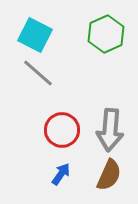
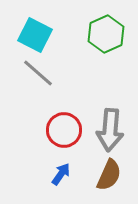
red circle: moved 2 px right
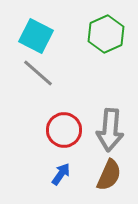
cyan square: moved 1 px right, 1 px down
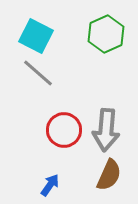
gray arrow: moved 4 px left
blue arrow: moved 11 px left, 11 px down
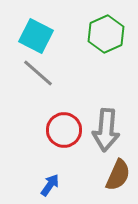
brown semicircle: moved 9 px right
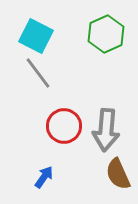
gray line: rotated 12 degrees clockwise
red circle: moved 4 px up
brown semicircle: moved 1 px up; rotated 132 degrees clockwise
blue arrow: moved 6 px left, 8 px up
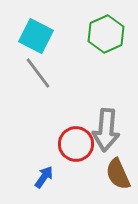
red circle: moved 12 px right, 18 px down
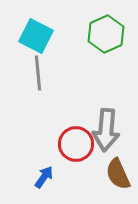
gray line: rotated 32 degrees clockwise
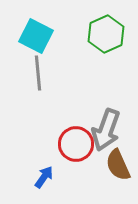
gray arrow: rotated 15 degrees clockwise
brown semicircle: moved 9 px up
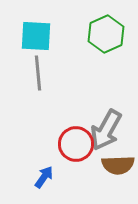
cyan square: rotated 24 degrees counterclockwise
gray arrow: rotated 9 degrees clockwise
brown semicircle: rotated 68 degrees counterclockwise
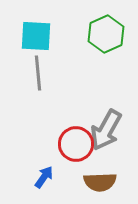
brown semicircle: moved 18 px left, 17 px down
